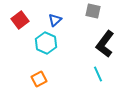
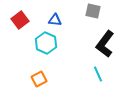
blue triangle: rotated 48 degrees clockwise
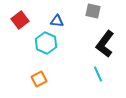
blue triangle: moved 2 px right, 1 px down
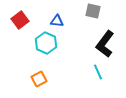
cyan line: moved 2 px up
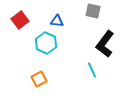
cyan line: moved 6 px left, 2 px up
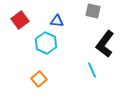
orange square: rotated 14 degrees counterclockwise
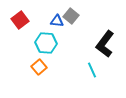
gray square: moved 22 px left, 5 px down; rotated 28 degrees clockwise
cyan hexagon: rotated 20 degrees counterclockwise
orange square: moved 12 px up
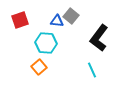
red square: rotated 18 degrees clockwise
black L-shape: moved 6 px left, 6 px up
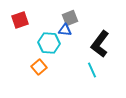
gray square: moved 1 px left, 2 px down; rotated 28 degrees clockwise
blue triangle: moved 8 px right, 9 px down
black L-shape: moved 1 px right, 6 px down
cyan hexagon: moved 3 px right
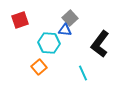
gray square: rotated 21 degrees counterclockwise
cyan line: moved 9 px left, 3 px down
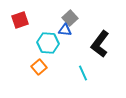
cyan hexagon: moved 1 px left
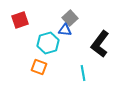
cyan hexagon: rotated 20 degrees counterclockwise
orange square: rotated 28 degrees counterclockwise
cyan line: rotated 14 degrees clockwise
